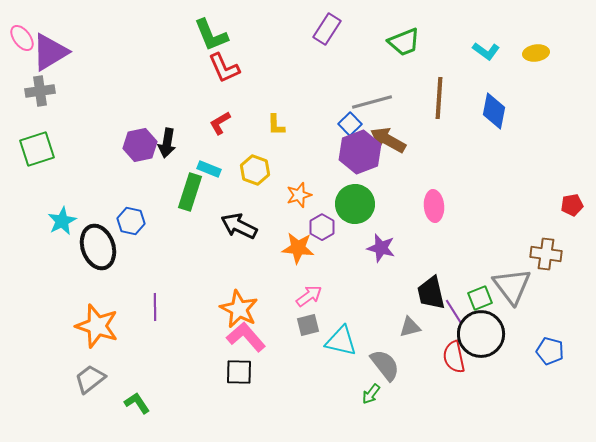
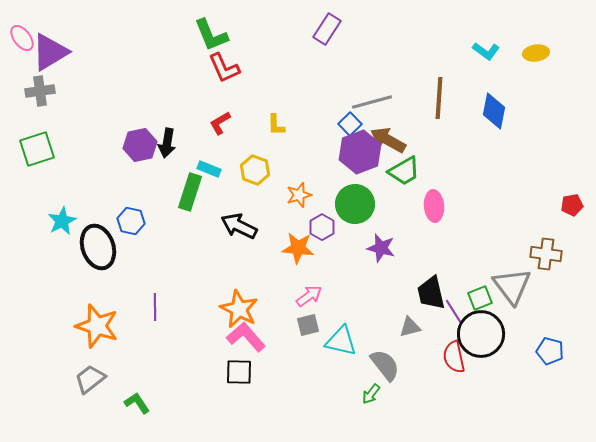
green trapezoid at (404, 42): moved 129 px down; rotated 8 degrees counterclockwise
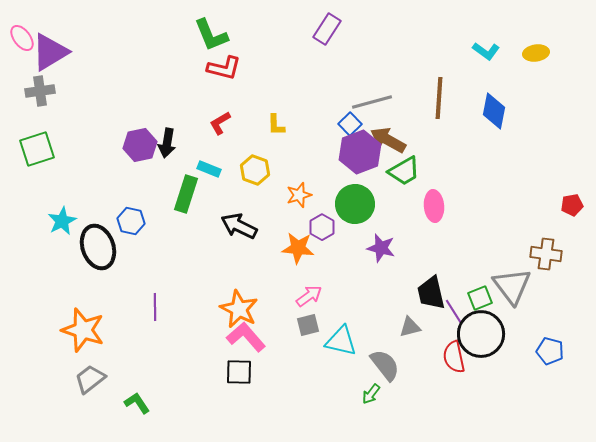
red L-shape at (224, 68): rotated 52 degrees counterclockwise
green rectangle at (190, 192): moved 4 px left, 2 px down
orange star at (97, 326): moved 14 px left, 4 px down
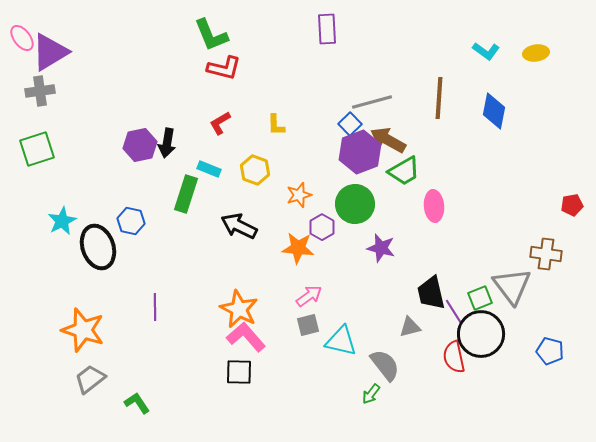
purple rectangle at (327, 29): rotated 36 degrees counterclockwise
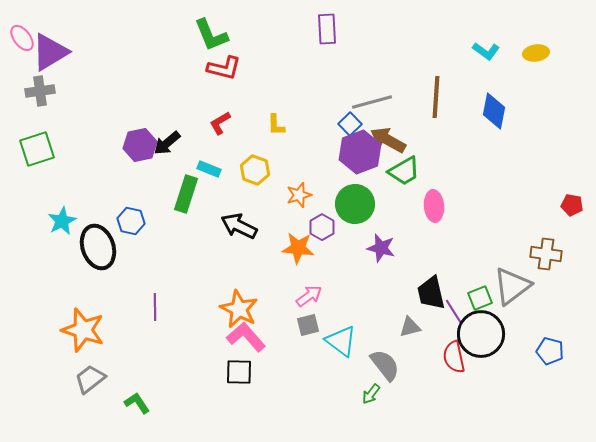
brown line at (439, 98): moved 3 px left, 1 px up
black arrow at (167, 143): rotated 40 degrees clockwise
red pentagon at (572, 205): rotated 20 degrees clockwise
gray triangle at (512, 286): rotated 30 degrees clockwise
cyan triangle at (341, 341): rotated 24 degrees clockwise
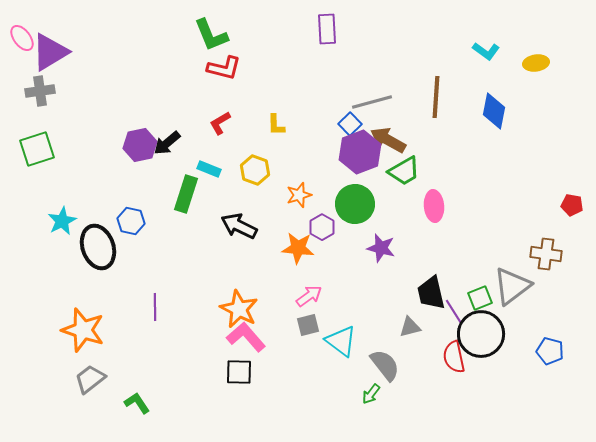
yellow ellipse at (536, 53): moved 10 px down
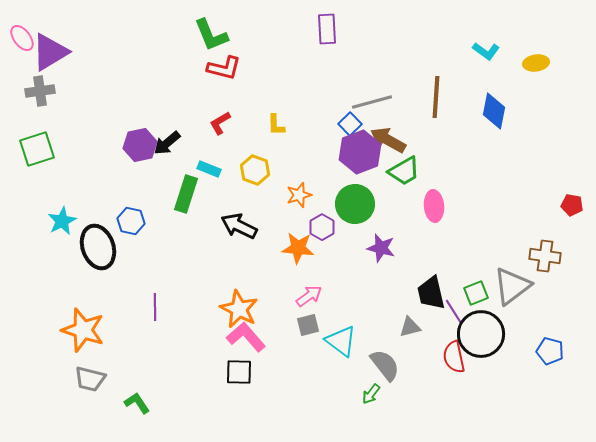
brown cross at (546, 254): moved 1 px left, 2 px down
green square at (480, 298): moved 4 px left, 5 px up
gray trapezoid at (90, 379): rotated 128 degrees counterclockwise
